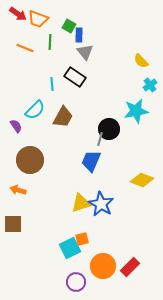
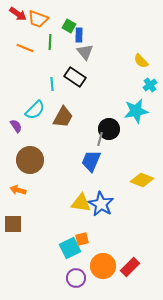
yellow triangle: rotated 25 degrees clockwise
purple circle: moved 4 px up
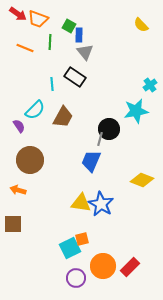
yellow semicircle: moved 36 px up
purple semicircle: moved 3 px right
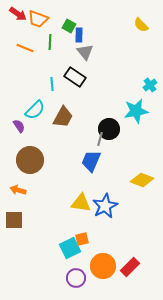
blue star: moved 4 px right, 2 px down; rotated 15 degrees clockwise
brown square: moved 1 px right, 4 px up
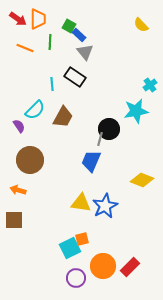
red arrow: moved 5 px down
orange trapezoid: rotated 110 degrees counterclockwise
blue rectangle: rotated 48 degrees counterclockwise
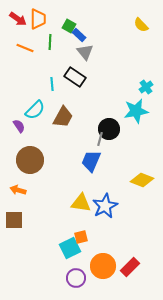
cyan cross: moved 4 px left, 2 px down
orange square: moved 1 px left, 2 px up
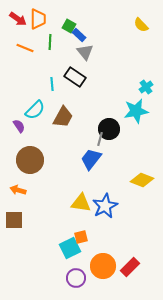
blue trapezoid: moved 2 px up; rotated 15 degrees clockwise
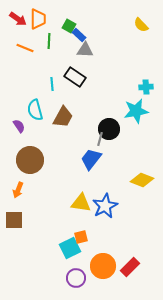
green line: moved 1 px left, 1 px up
gray triangle: moved 2 px up; rotated 48 degrees counterclockwise
cyan cross: rotated 32 degrees clockwise
cyan semicircle: rotated 120 degrees clockwise
orange arrow: rotated 84 degrees counterclockwise
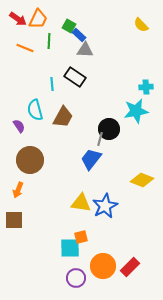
orange trapezoid: rotated 25 degrees clockwise
cyan square: rotated 25 degrees clockwise
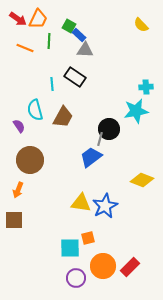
blue trapezoid: moved 2 px up; rotated 15 degrees clockwise
orange square: moved 7 px right, 1 px down
